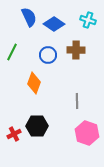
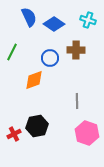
blue circle: moved 2 px right, 3 px down
orange diamond: moved 3 px up; rotated 50 degrees clockwise
black hexagon: rotated 10 degrees counterclockwise
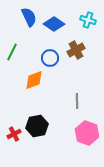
brown cross: rotated 30 degrees counterclockwise
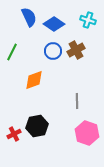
blue circle: moved 3 px right, 7 px up
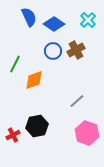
cyan cross: rotated 28 degrees clockwise
green line: moved 3 px right, 12 px down
gray line: rotated 49 degrees clockwise
red cross: moved 1 px left, 1 px down
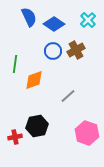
green line: rotated 18 degrees counterclockwise
gray line: moved 9 px left, 5 px up
red cross: moved 2 px right, 2 px down; rotated 16 degrees clockwise
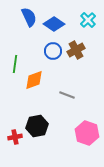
gray line: moved 1 px left, 1 px up; rotated 63 degrees clockwise
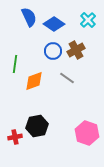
orange diamond: moved 1 px down
gray line: moved 17 px up; rotated 14 degrees clockwise
